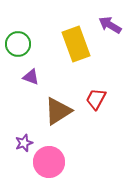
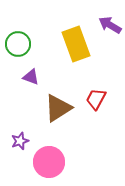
brown triangle: moved 3 px up
purple star: moved 4 px left, 2 px up
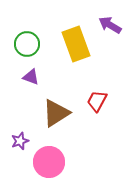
green circle: moved 9 px right
red trapezoid: moved 1 px right, 2 px down
brown triangle: moved 2 px left, 5 px down
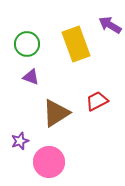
red trapezoid: rotated 35 degrees clockwise
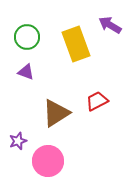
green circle: moved 7 px up
purple triangle: moved 5 px left, 5 px up
purple star: moved 2 px left
pink circle: moved 1 px left, 1 px up
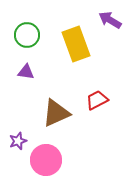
purple arrow: moved 5 px up
green circle: moved 2 px up
purple triangle: rotated 12 degrees counterclockwise
red trapezoid: moved 1 px up
brown triangle: rotated 8 degrees clockwise
pink circle: moved 2 px left, 1 px up
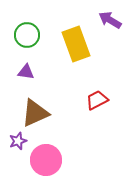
brown triangle: moved 21 px left
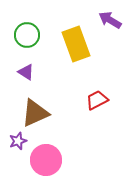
purple triangle: rotated 24 degrees clockwise
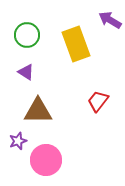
red trapezoid: moved 1 px right, 1 px down; rotated 25 degrees counterclockwise
brown triangle: moved 3 px right, 2 px up; rotated 24 degrees clockwise
